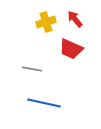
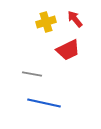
red trapezoid: moved 3 px left, 1 px down; rotated 50 degrees counterclockwise
gray line: moved 5 px down
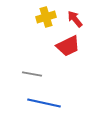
yellow cross: moved 5 px up
red trapezoid: moved 4 px up
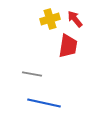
yellow cross: moved 4 px right, 2 px down
red trapezoid: rotated 55 degrees counterclockwise
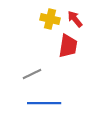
yellow cross: rotated 30 degrees clockwise
gray line: rotated 36 degrees counterclockwise
blue line: rotated 12 degrees counterclockwise
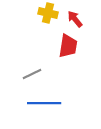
yellow cross: moved 2 px left, 6 px up
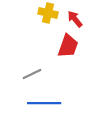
red trapezoid: rotated 10 degrees clockwise
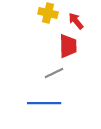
red arrow: moved 1 px right, 2 px down
red trapezoid: rotated 20 degrees counterclockwise
gray line: moved 22 px right, 1 px up
